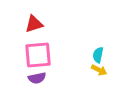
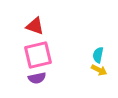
red triangle: moved 1 px right, 2 px down; rotated 36 degrees clockwise
pink square: rotated 8 degrees counterclockwise
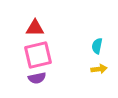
red triangle: moved 2 px down; rotated 18 degrees counterclockwise
cyan semicircle: moved 1 px left, 9 px up
yellow arrow: moved 1 px up; rotated 35 degrees counterclockwise
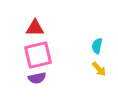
yellow arrow: rotated 56 degrees clockwise
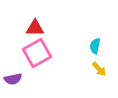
cyan semicircle: moved 2 px left
pink square: moved 1 px left, 2 px up; rotated 16 degrees counterclockwise
purple semicircle: moved 24 px left, 1 px down
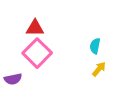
pink square: rotated 16 degrees counterclockwise
yellow arrow: rotated 98 degrees counterclockwise
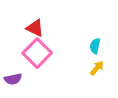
red triangle: rotated 24 degrees clockwise
yellow arrow: moved 2 px left, 1 px up
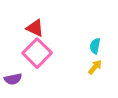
yellow arrow: moved 2 px left, 1 px up
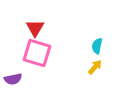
red triangle: rotated 36 degrees clockwise
cyan semicircle: moved 2 px right
pink square: rotated 28 degrees counterclockwise
